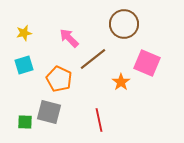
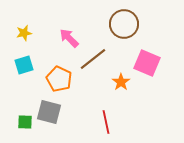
red line: moved 7 px right, 2 px down
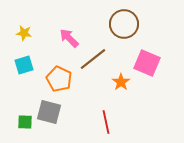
yellow star: rotated 21 degrees clockwise
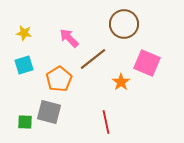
orange pentagon: rotated 15 degrees clockwise
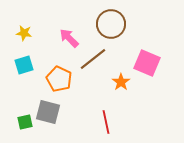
brown circle: moved 13 px left
orange pentagon: rotated 15 degrees counterclockwise
gray square: moved 1 px left
green square: rotated 14 degrees counterclockwise
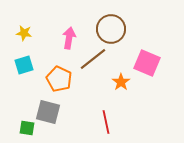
brown circle: moved 5 px down
pink arrow: rotated 55 degrees clockwise
green square: moved 2 px right, 6 px down; rotated 21 degrees clockwise
